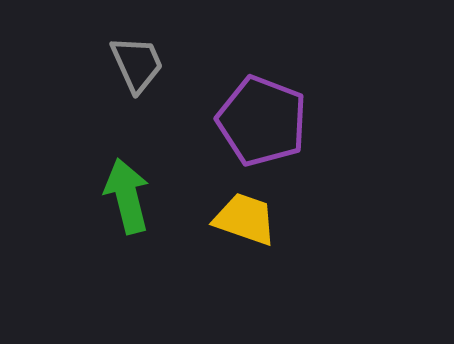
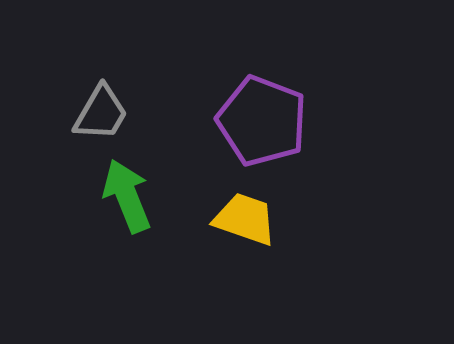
gray trapezoid: moved 36 px left, 49 px down; rotated 54 degrees clockwise
green arrow: rotated 8 degrees counterclockwise
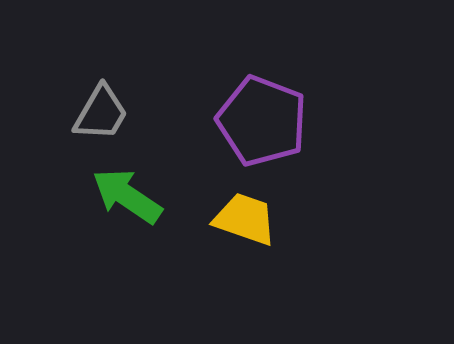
green arrow: rotated 34 degrees counterclockwise
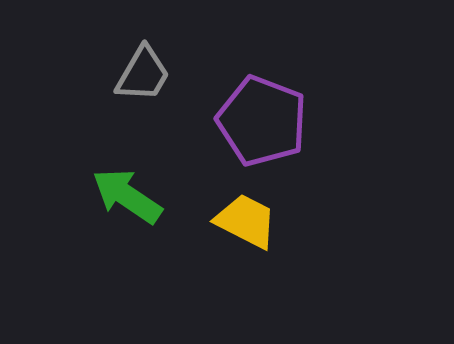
gray trapezoid: moved 42 px right, 39 px up
yellow trapezoid: moved 1 px right, 2 px down; rotated 8 degrees clockwise
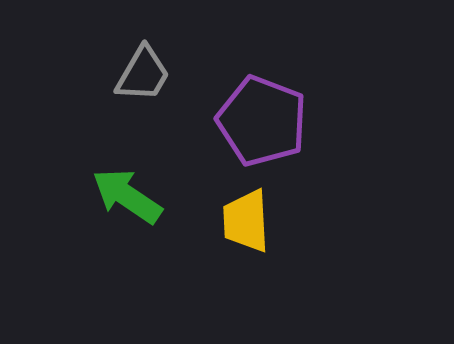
yellow trapezoid: rotated 120 degrees counterclockwise
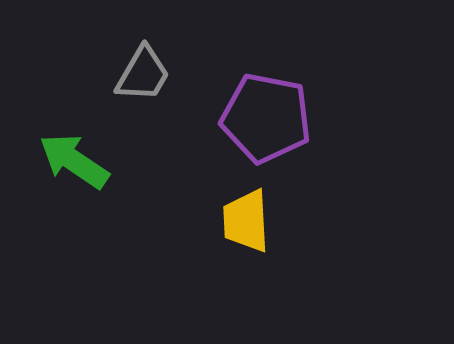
purple pentagon: moved 4 px right, 3 px up; rotated 10 degrees counterclockwise
green arrow: moved 53 px left, 35 px up
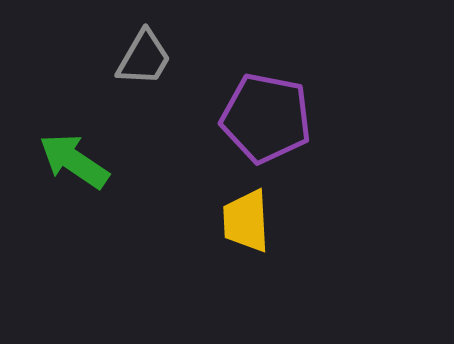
gray trapezoid: moved 1 px right, 16 px up
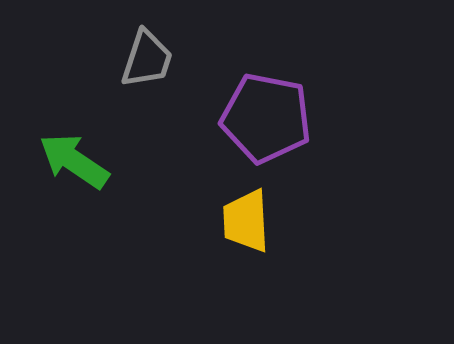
gray trapezoid: moved 3 px right, 1 px down; rotated 12 degrees counterclockwise
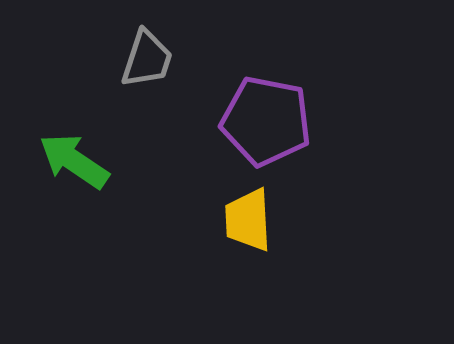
purple pentagon: moved 3 px down
yellow trapezoid: moved 2 px right, 1 px up
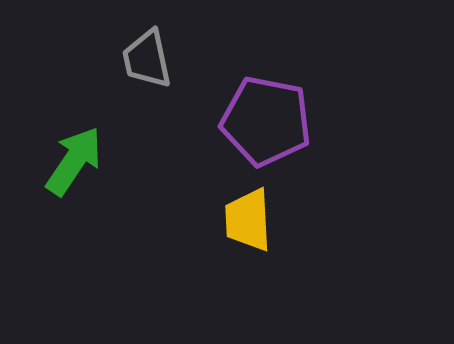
gray trapezoid: rotated 150 degrees clockwise
green arrow: rotated 90 degrees clockwise
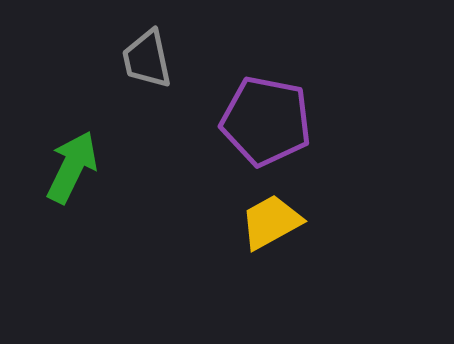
green arrow: moved 2 px left, 6 px down; rotated 8 degrees counterclockwise
yellow trapezoid: moved 23 px right, 2 px down; rotated 64 degrees clockwise
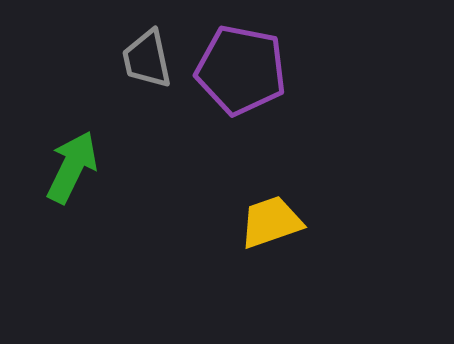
purple pentagon: moved 25 px left, 51 px up
yellow trapezoid: rotated 10 degrees clockwise
